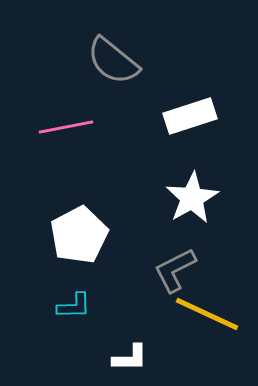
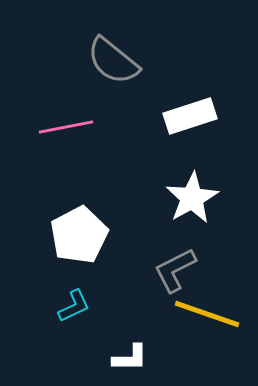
cyan L-shape: rotated 24 degrees counterclockwise
yellow line: rotated 6 degrees counterclockwise
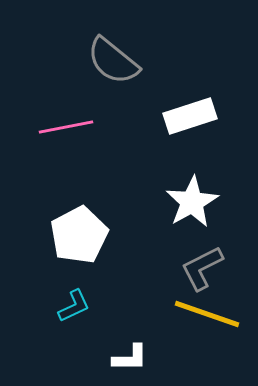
white star: moved 4 px down
gray L-shape: moved 27 px right, 2 px up
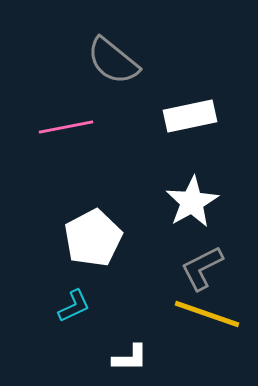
white rectangle: rotated 6 degrees clockwise
white pentagon: moved 14 px right, 3 px down
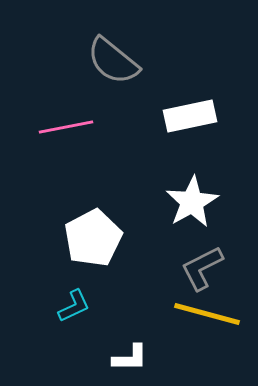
yellow line: rotated 4 degrees counterclockwise
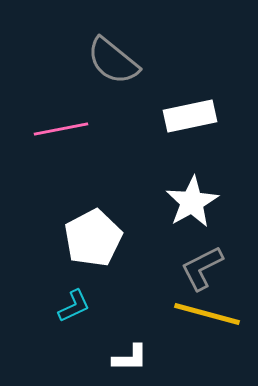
pink line: moved 5 px left, 2 px down
